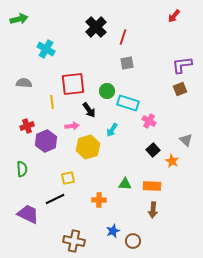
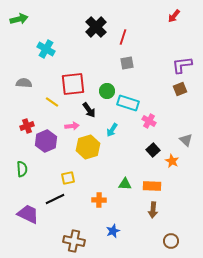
yellow line: rotated 48 degrees counterclockwise
brown circle: moved 38 px right
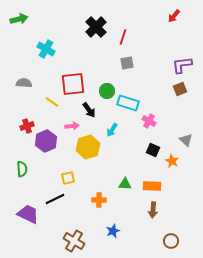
black square: rotated 24 degrees counterclockwise
brown cross: rotated 20 degrees clockwise
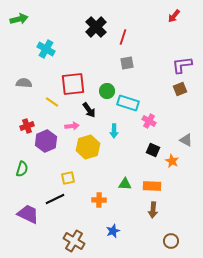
cyan arrow: moved 2 px right, 1 px down; rotated 32 degrees counterclockwise
gray triangle: rotated 16 degrees counterclockwise
green semicircle: rotated 21 degrees clockwise
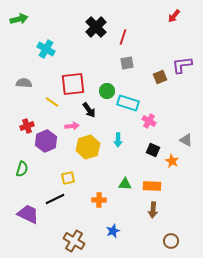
brown square: moved 20 px left, 12 px up
cyan arrow: moved 4 px right, 9 px down
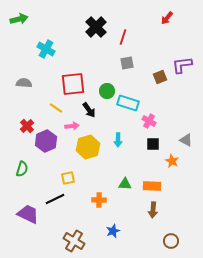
red arrow: moved 7 px left, 2 px down
yellow line: moved 4 px right, 6 px down
red cross: rotated 24 degrees counterclockwise
black square: moved 6 px up; rotated 24 degrees counterclockwise
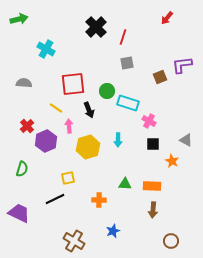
black arrow: rotated 14 degrees clockwise
pink arrow: moved 3 px left; rotated 88 degrees counterclockwise
purple trapezoid: moved 9 px left, 1 px up
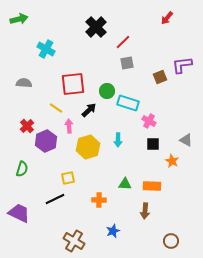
red line: moved 5 px down; rotated 28 degrees clockwise
black arrow: rotated 112 degrees counterclockwise
brown arrow: moved 8 px left, 1 px down
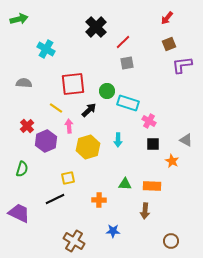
brown square: moved 9 px right, 33 px up
blue star: rotated 24 degrees clockwise
